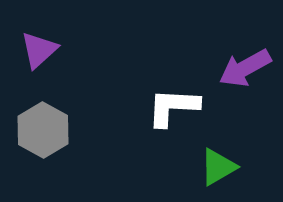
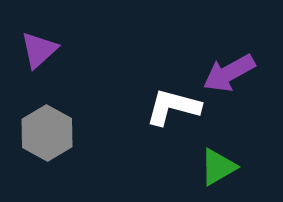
purple arrow: moved 16 px left, 5 px down
white L-shape: rotated 12 degrees clockwise
gray hexagon: moved 4 px right, 3 px down
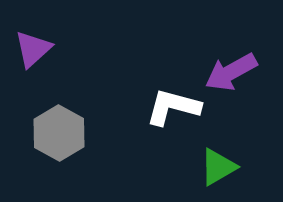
purple triangle: moved 6 px left, 1 px up
purple arrow: moved 2 px right, 1 px up
gray hexagon: moved 12 px right
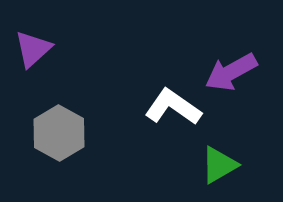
white L-shape: rotated 20 degrees clockwise
green triangle: moved 1 px right, 2 px up
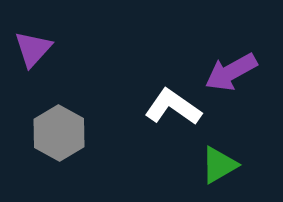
purple triangle: rotated 6 degrees counterclockwise
